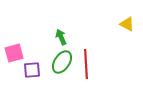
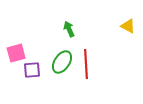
yellow triangle: moved 1 px right, 2 px down
green arrow: moved 8 px right, 8 px up
pink square: moved 2 px right
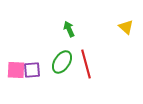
yellow triangle: moved 2 px left, 1 px down; rotated 14 degrees clockwise
pink square: moved 17 px down; rotated 18 degrees clockwise
red line: rotated 12 degrees counterclockwise
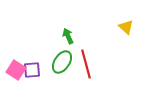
green arrow: moved 1 px left, 7 px down
pink square: rotated 30 degrees clockwise
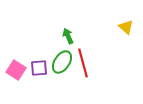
red line: moved 3 px left, 1 px up
purple square: moved 7 px right, 2 px up
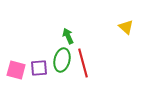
green ellipse: moved 2 px up; rotated 20 degrees counterclockwise
pink square: rotated 18 degrees counterclockwise
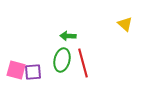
yellow triangle: moved 1 px left, 3 px up
green arrow: rotated 63 degrees counterclockwise
purple square: moved 6 px left, 4 px down
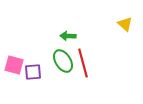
green ellipse: moved 1 px right, 1 px down; rotated 45 degrees counterclockwise
pink square: moved 2 px left, 5 px up
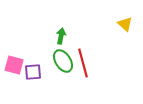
green arrow: moved 7 px left; rotated 98 degrees clockwise
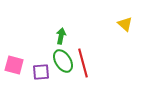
purple square: moved 8 px right
